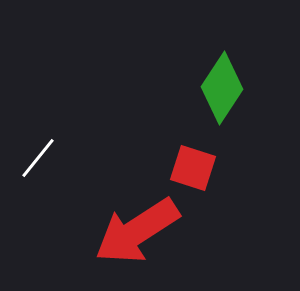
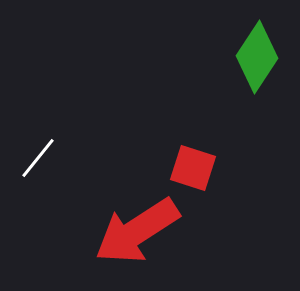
green diamond: moved 35 px right, 31 px up
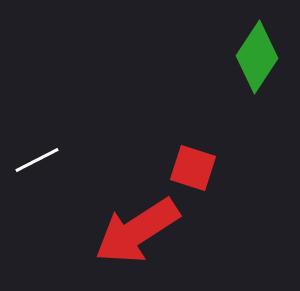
white line: moved 1 px left, 2 px down; rotated 24 degrees clockwise
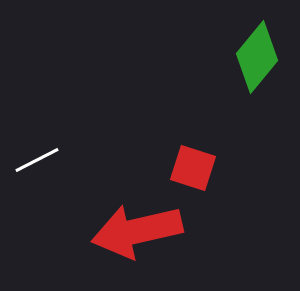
green diamond: rotated 6 degrees clockwise
red arrow: rotated 20 degrees clockwise
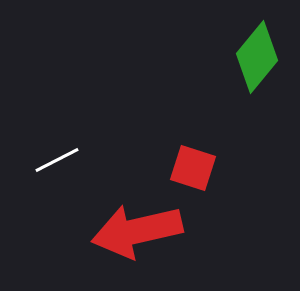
white line: moved 20 px right
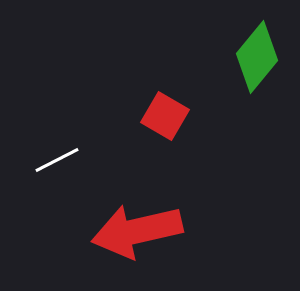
red square: moved 28 px left, 52 px up; rotated 12 degrees clockwise
